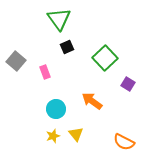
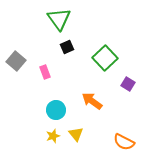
cyan circle: moved 1 px down
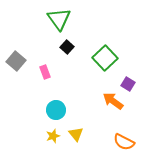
black square: rotated 24 degrees counterclockwise
orange arrow: moved 21 px right
